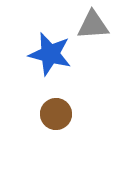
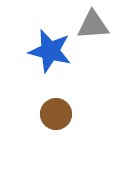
blue star: moved 3 px up
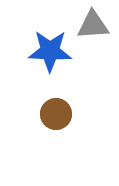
blue star: rotated 12 degrees counterclockwise
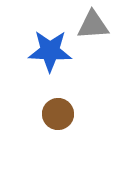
brown circle: moved 2 px right
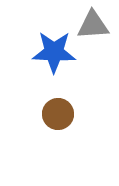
blue star: moved 4 px right, 1 px down
